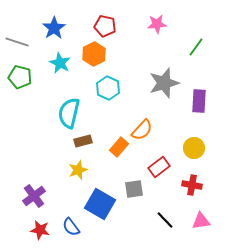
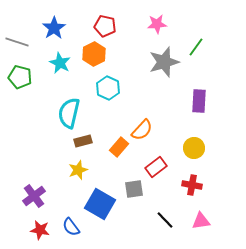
gray star: moved 21 px up
red rectangle: moved 3 px left
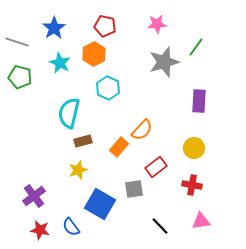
black line: moved 5 px left, 6 px down
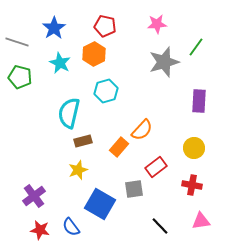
cyan hexagon: moved 2 px left, 3 px down; rotated 20 degrees clockwise
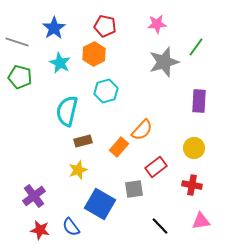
cyan semicircle: moved 2 px left, 2 px up
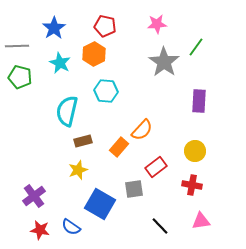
gray line: moved 4 px down; rotated 20 degrees counterclockwise
gray star: rotated 20 degrees counterclockwise
cyan hexagon: rotated 20 degrees clockwise
yellow circle: moved 1 px right, 3 px down
blue semicircle: rotated 18 degrees counterclockwise
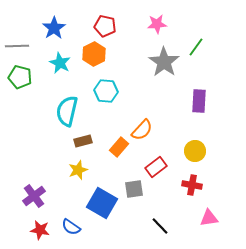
blue square: moved 2 px right, 1 px up
pink triangle: moved 8 px right, 3 px up
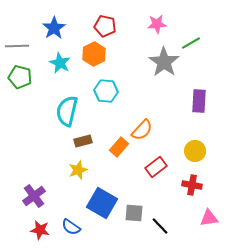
green line: moved 5 px left, 4 px up; rotated 24 degrees clockwise
gray square: moved 24 px down; rotated 12 degrees clockwise
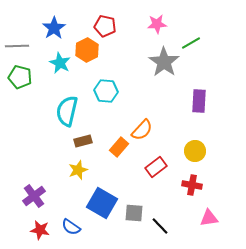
orange hexagon: moved 7 px left, 4 px up
